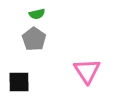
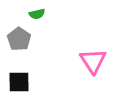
gray pentagon: moved 15 px left
pink triangle: moved 6 px right, 10 px up
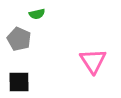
gray pentagon: rotated 10 degrees counterclockwise
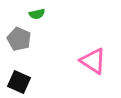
pink triangle: rotated 24 degrees counterclockwise
black square: rotated 25 degrees clockwise
